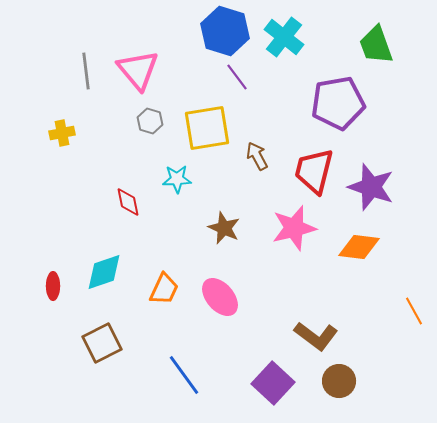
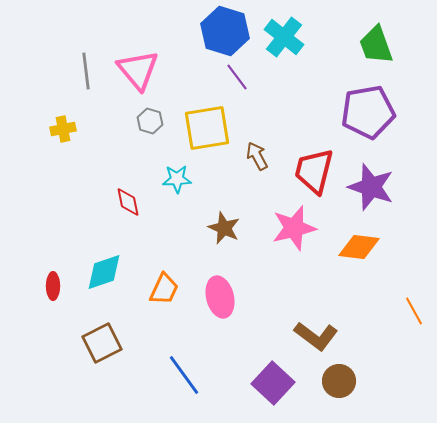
purple pentagon: moved 30 px right, 9 px down
yellow cross: moved 1 px right, 4 px up
pink ellipse: rotated 27 degrees clockwise
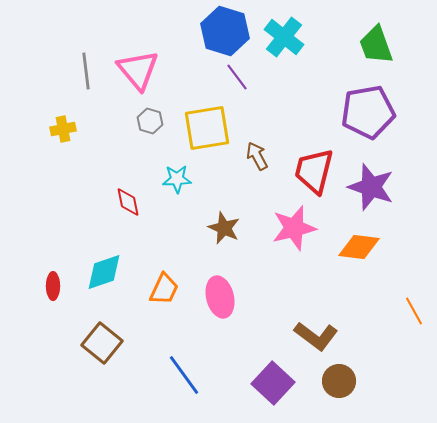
brown square: rotated 24 degrees counterclockwise
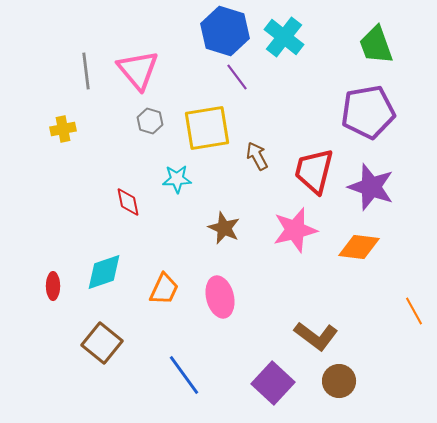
pink star: moved 1 px right, 2 px down
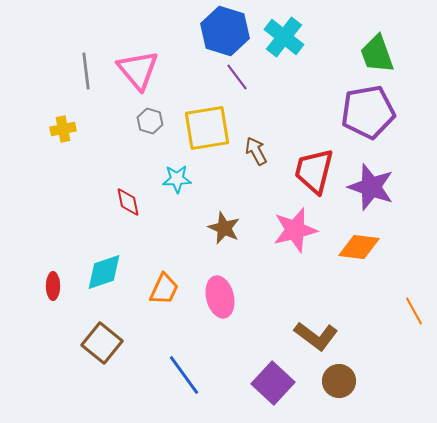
green trapezoid: moved 1 px right, 9 px down
brown arrow: moved 1 px left, 5 px up
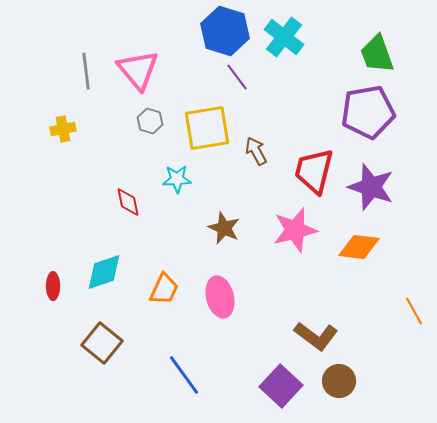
purple square: moved 8 px right, 3 px down
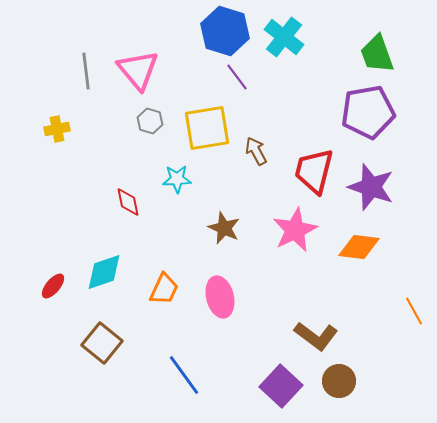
yellow cross: moved 6 px left
pink star: rotated 12 degrees counterclockwise
red ellipse: rotated 40 degrees clockwise
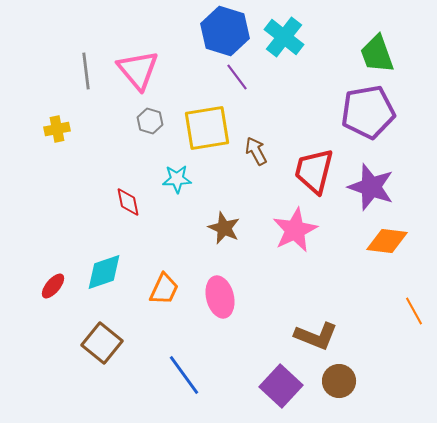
orange diamond: moved 28 px right, 6 px up
brown L-shape: rotated 15 degrees counterclockwise
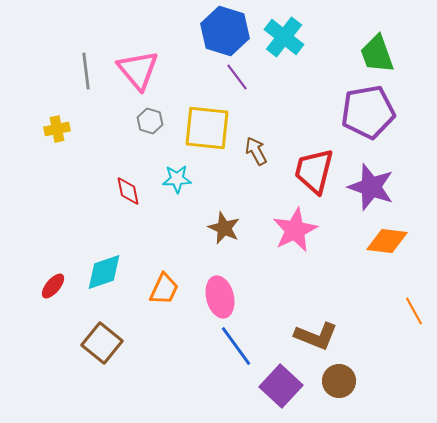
yellow square: rotated 15 degrees clockwise
red diamond: moved 11 px up
blue line: moved 52 px right, 29 px up
